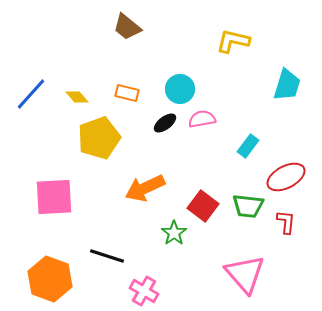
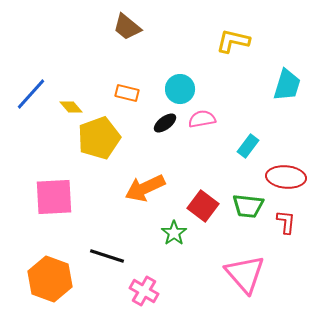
yellow diamond: moved 6 px left, 10 px down
red ellipse: rotated 33 degrees clockwise
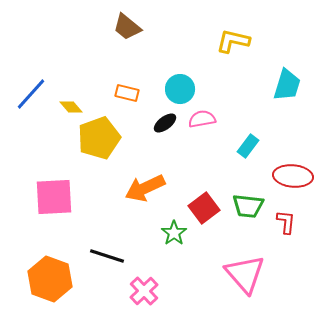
red ellipse: moved 7 px right, 1 px up
red square: moved 1 px right, 2 px down; rotated 16 degrees clockwise
pink cross: rotated 16 degrees clockwise
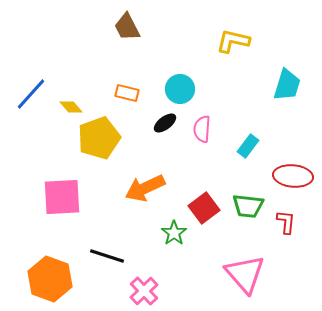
brown trapezoid: rotated 24 degrees clockwise
pink semicircle: moved 10 px down; rotated 76 degrees counterclockwise
pink square: moved 8 px right
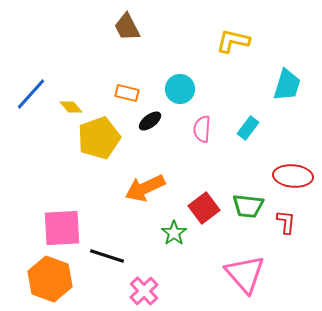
black ellipse: moved 15 px left, 2 px up
cyan rectangle: moved 18 px up
pink square: moved 31 px down
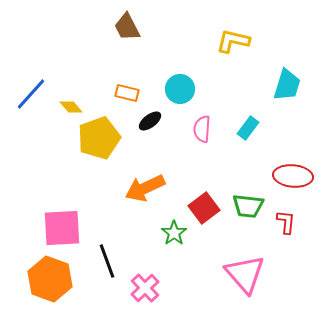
black line: moved 5 px down; rotated 52 degrees clockwise
pink cross: moved 1 px right, 3 px up
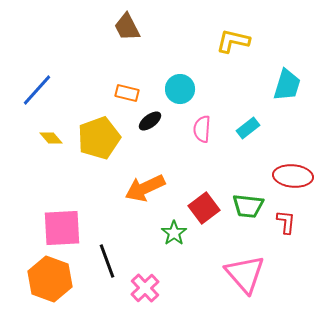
blue line: moved 6 px right, 4 px up
yellow diamond: moved 20 px left, 31 px down
cyan rectangle: rotated 15 degrees clockwise
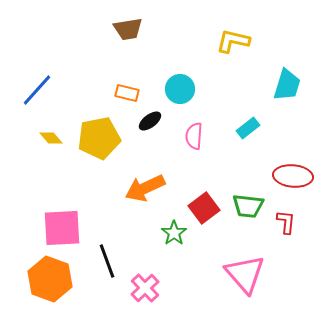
brown trapezoid: moved 1 px right, 2 px down; rotated 72 degrees counterclockwise
pink semicircle: moved 8 px left, 7 px down
yellow pentagon: rotated 9 degrees clockwise
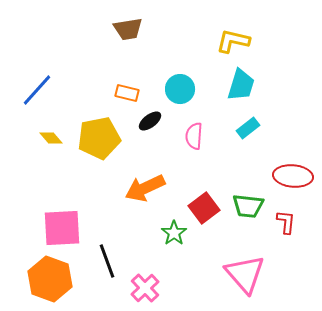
cyan trapezoid: moved 46 px left
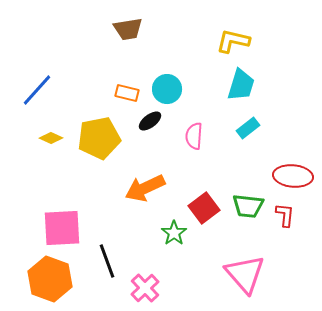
cyan circle: moved 13 px left
yellow diamond: rotated 25 degrees counterclockwise
red L-shape: moved 1 px left, 7 px up
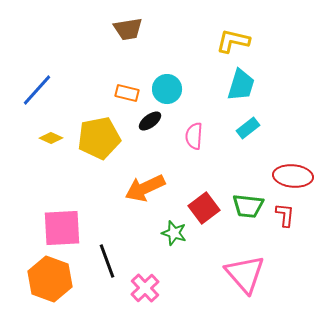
green star: rotated 20 degrees counterclockwise
